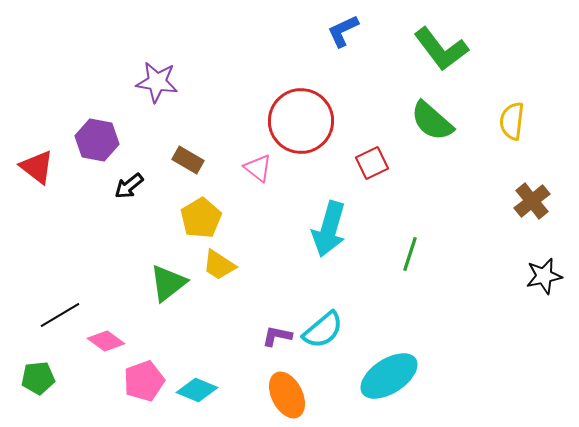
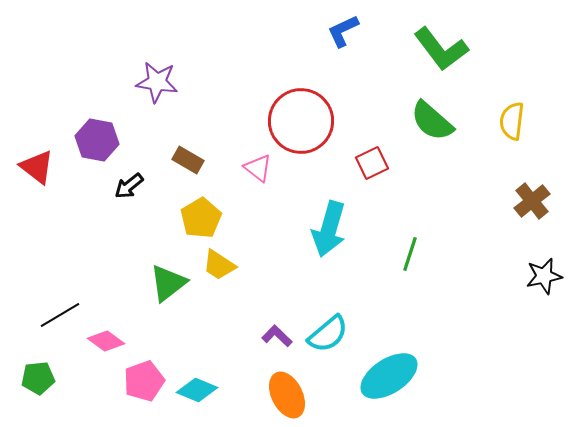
cyan semicircle: moved 5 px right, 4 px down
purple L-shape: rotated 32 degrees clockwise
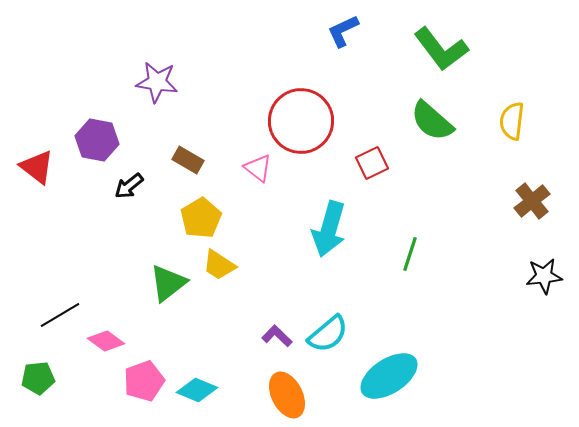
black star: rotated 6 degrees clockwise
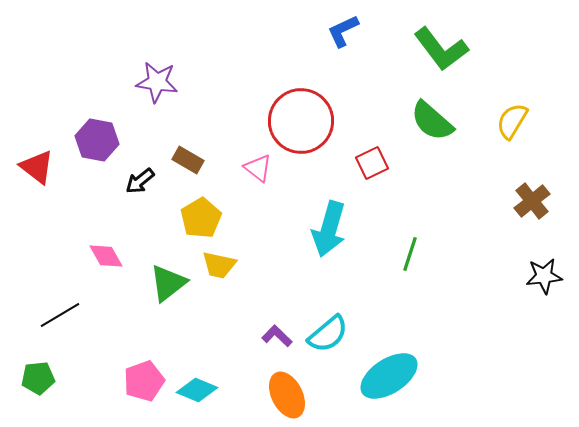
yellow semicircle: rotated 24 degrees clockwise
black arrow: moved 11 px right, 5 px up
yellow trapezoid: rotated 21 degrees counterclockwise
pink diamond: moved 85 px up; rotated 24 degrees clockwise
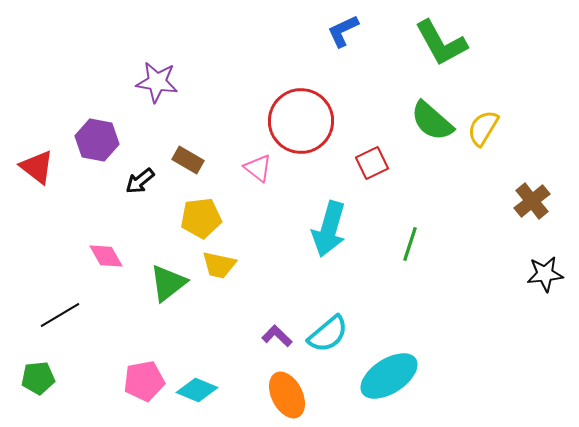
green L-shape: moved 6 px up; rotated 8 degrees clockwise
yellow semicircle: moved 29 px left, 7 px down
yellow pentagon: rotated 24 degrees clockwise
green line: moved 10 px up
black star: moved 1 px right, 2 px up
pink pentagon: rotated 9 degrees clockwise
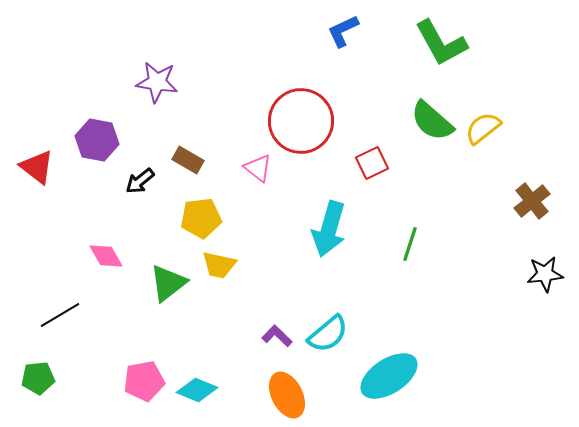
yellow semicircle: rotated 21 degrees clockwise
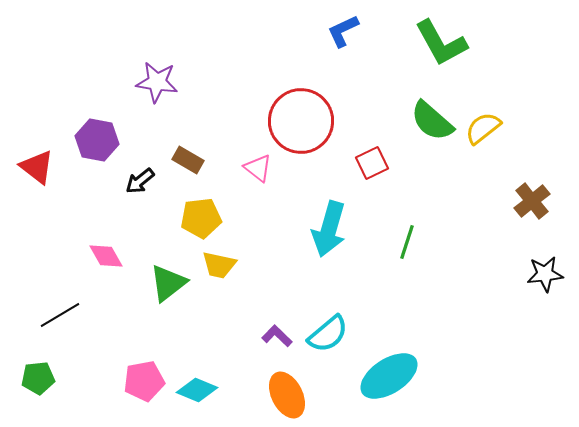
green line: moved 3 px left, 2 px up
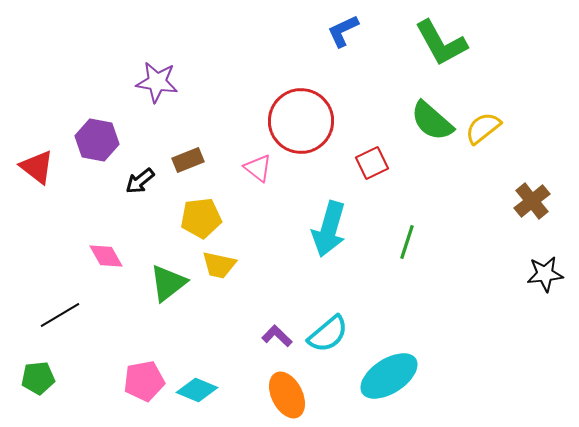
brown rectangle: rotated 52 degrees counterclockwise
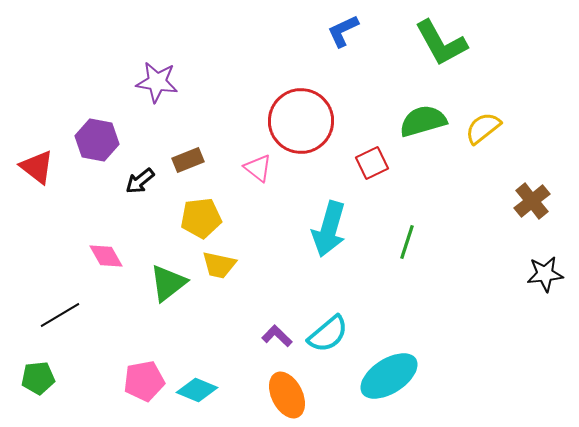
green semicircle: moved 9 px left; rotated 123 degrees clockwise
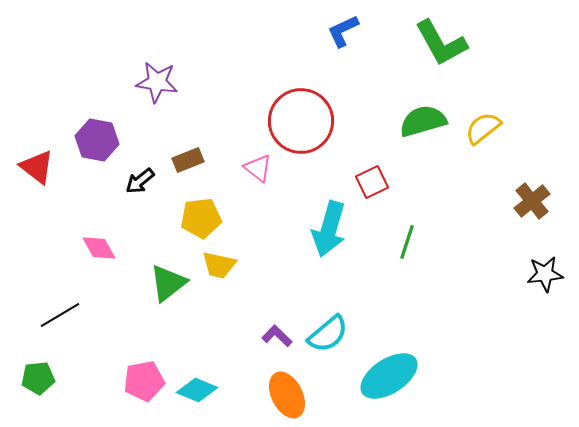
red square: moved 19 px down
pink diamond: moved 7 px left, 8 px up
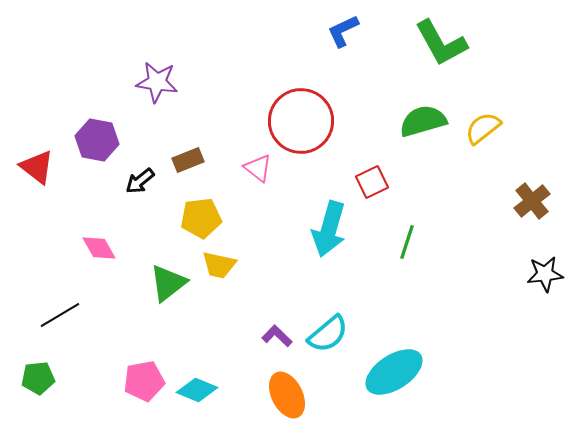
cyan ellipse: moved 5 px right, 4 px up
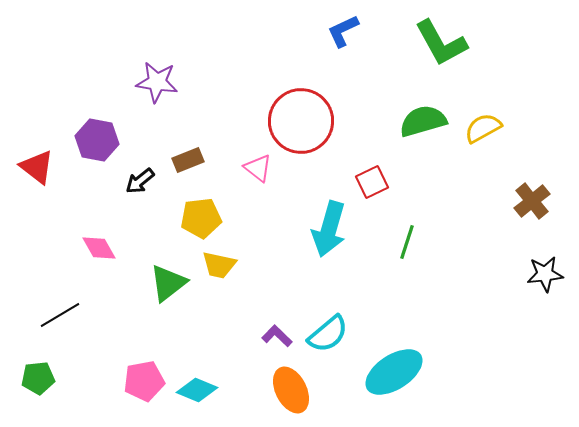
yellow semicircle: rotated 9 degrees clockwise
orange ellipse: moved 4 px right, 5 px up
